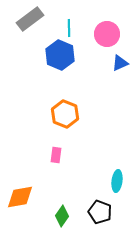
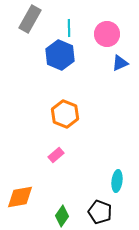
gray rectangle: rotated 24 degrees counterclockwise
pink rectangle: rotated 42 degrees clockwise
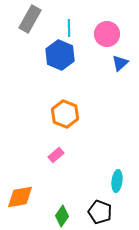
blue triangle: rotated 18 degrees counterclockwise
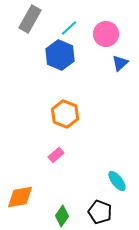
cyan line: rotated 48 degrees clockwise
pink circle: moved 1 px left
cyan ellipse: rotated 45 degrees counterclockwise
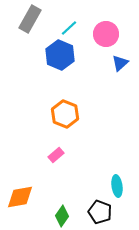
cyan ellipse: moved 5 px down; rotated 30 degrees clockwise
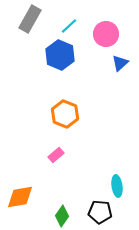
cyan line: moved 2 px up
black pentagon: rotated 15 degrees counterclockwise
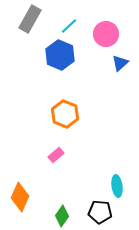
orange diamond: rotated 56 degrees counterclockwise
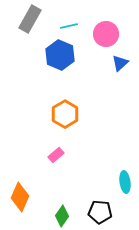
cyan line: rotated 30 degrees clockwise
orange hexagon: rotated 8 degrees clockwise
cyan ellipse: moved 8 px right, 4 px up
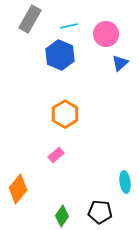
orange diamond: moved 2 px left, 8 px up; rotated 16 degrees clockwise
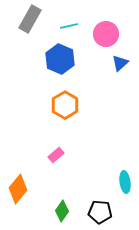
blue hexagon: moved 4 px down
orange hexagon: moved 9 px up
green diamond: moved 5 px up
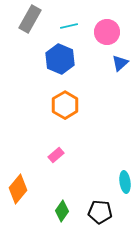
pink circle: moved 1 px right, 2 px up
